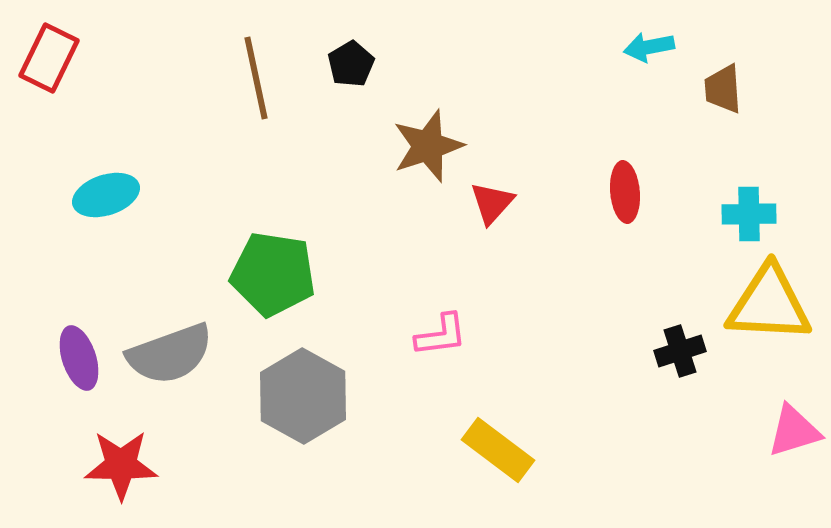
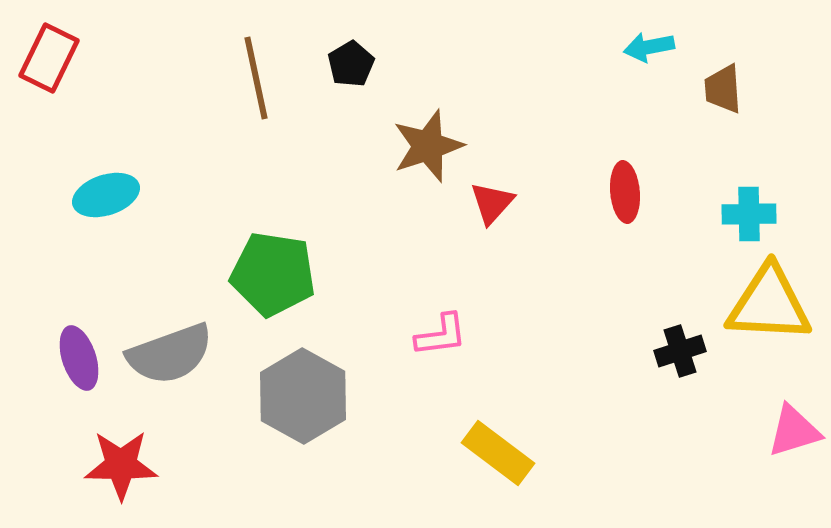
yellow rectangle: moved 3 px down
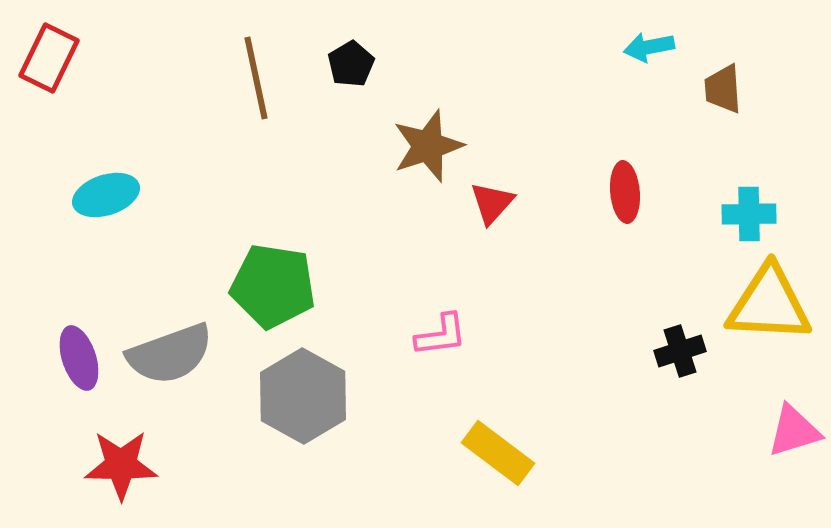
green pentagon: moved 12 px down
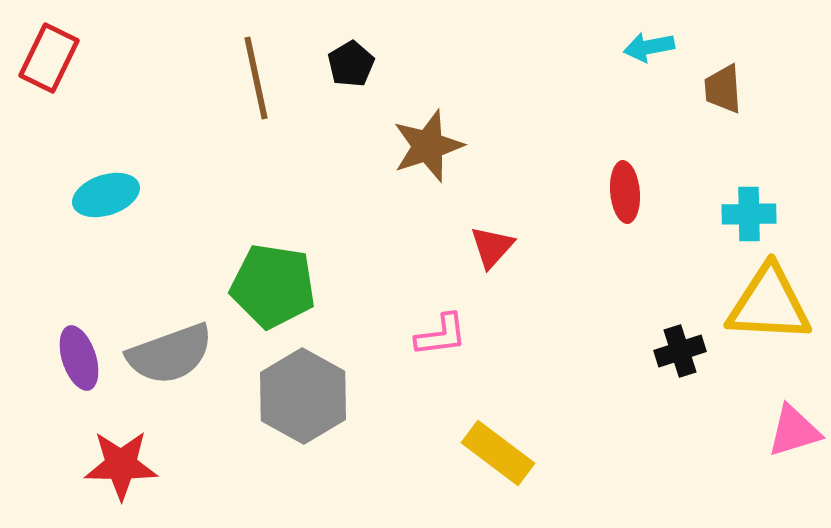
red triangle: moved 44 px down
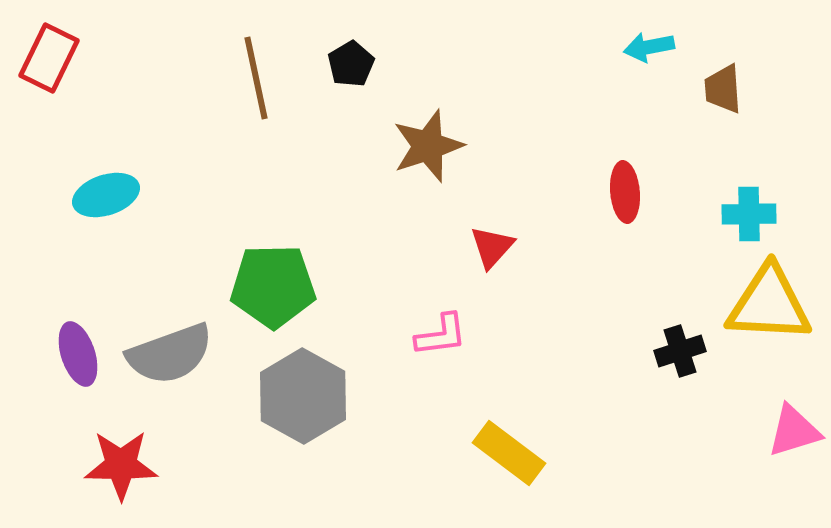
green pentagon: rotated 10 degrees counterclockwise
purple ellipse: moved 1 px left, 4 px up
yellow rectangle: moved 11 px right
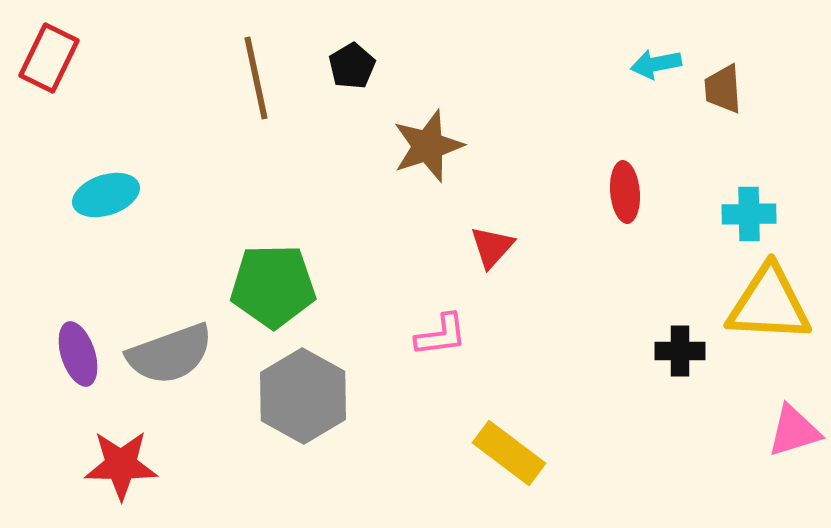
cyan arrow: moved 7 px right, 17 px down
black pentagon: moved 1 px right, 2 px down
black cross: rotated 18 degrees clockwise
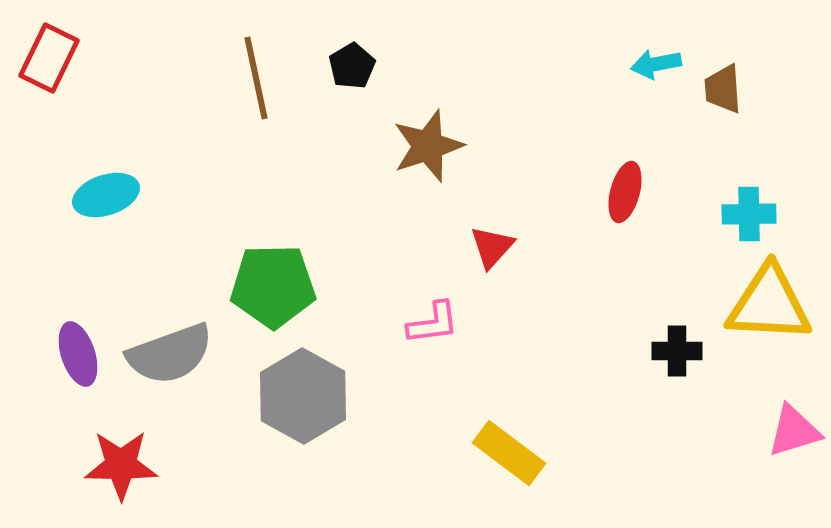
red ellipse: rotated 20 degrees clockwise
pink L-shape: moved 8 px left, 12 px up
black cross: moved 3 px left
